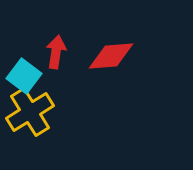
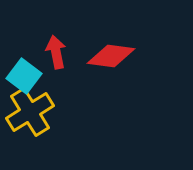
red arrow: rotated 20 degrees counterclockwise
red diamond: rotated 12 degrees clockwise
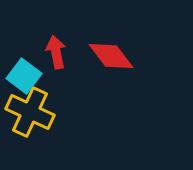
red diamond: rotated 45 degrees clockwise
yellow cross: rotated 33 degrees counterclockwise
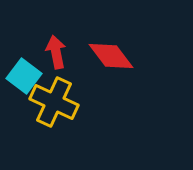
yellow cross: moved 24 px right, 10 px up
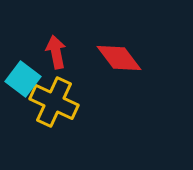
red diamond: moved 8 px right, 2 px down
cyan square: moved 1 px left, 3 px down
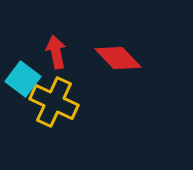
red diamond: moved 1 px left; rotated 6 degrees counterclockwise
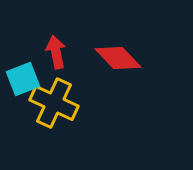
cyan square: rotated 32 degrees clockwise
yellow cross: moved 1 px down
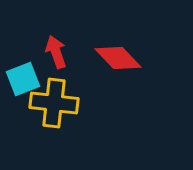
red arrow: rotated 8 degrees counterclockwise
yellow cross: rotated 18 degrees counterclockwise
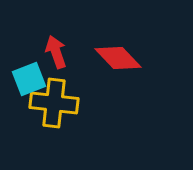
cyan square: moved 6 px right
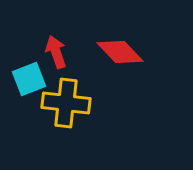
red diamond: moved 2 px right, 6 px up
yellow cross: moved 12 px right
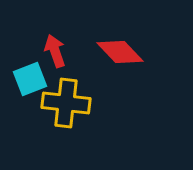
red arrow: moved 1 px left, 1 px up
cyan square: moved 1 px right
